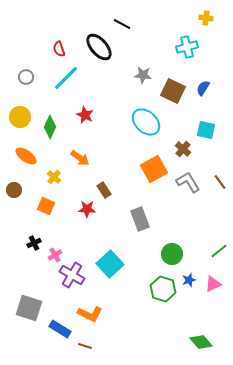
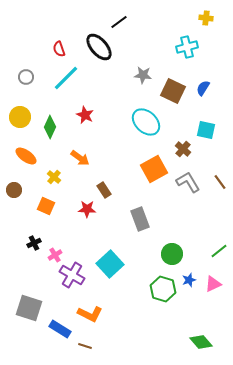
black line at (122, 24): moved 3 px left, 2 px up; rotated 66 degrees counterclockwise
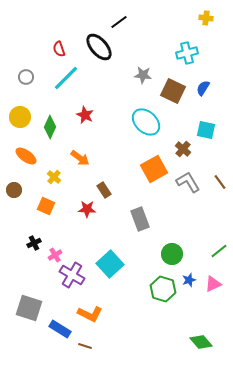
cyan cross at (187, 47): moved 6 px down
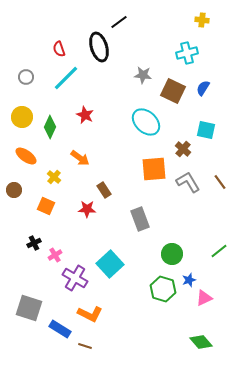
yellow cross at (206, 18): moved 4 px left, 2 px down
black ellipse at (99, 47): rotated 24 degrees clockwise
yellow circle at (20, 117): moved 2 px right
orange square at (154, 169): rotated 24 degrees clockwise
purple cross at (72, 275): moved 3 px right, 3 px down
pink triangle at (213, 284): moved 9 px left, 14 px down
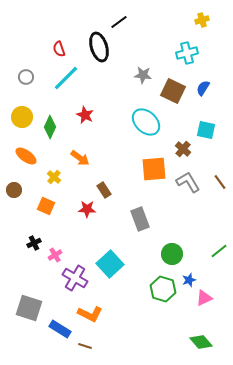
yellow cross at (202, 20): rotated 24 degrees counterclockwise
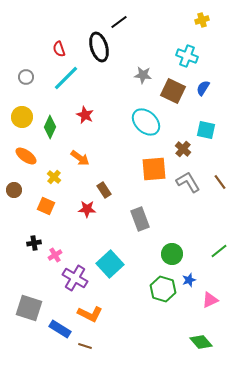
cyan cross at (187, 53): moved 3 px down; rotated 35 degrees clockwise
black cross at (34, 243): rotated 16 degrees clockwise
pink triangle at (204, 298): moved 6 px right, 2 px down
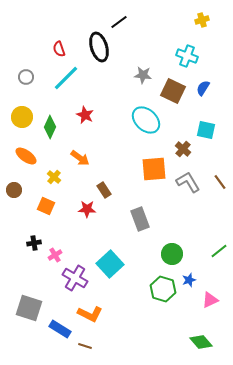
cyan ellipse at (146, 122): moved 2 px up
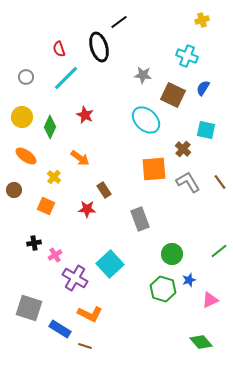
brown square at (173, 91): moved 4 px down
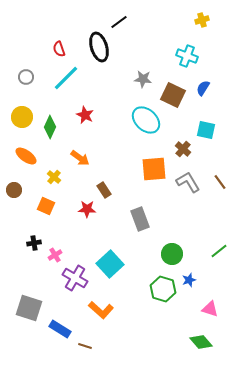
gray star at (143, 75): moved 4 px down
pink triangle at (210, 300): moved 9 px down; rotated 42 degrees clockwise
orange L-shape at (90, 314): moved 11 px right, 4 px up; rotated 15 degrees clockwise
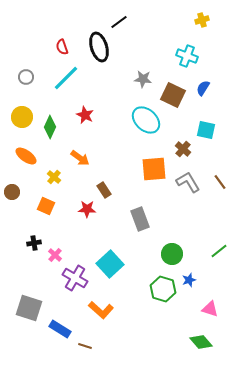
red semicircle at (59, 49): moved 3 px right, 2 px up
brown circle at (14, 190): moved 2 px left, 2 px down
pink cross at (55, 255): rotated 16 degrees counterclockwise
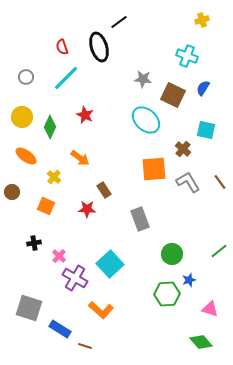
pink cross at (55, 255): moved 4 px right, 1 px down
green hexagon at (163, 289): moved 4 px right, 5 px down; rotated 20 degrees counterclockwise
